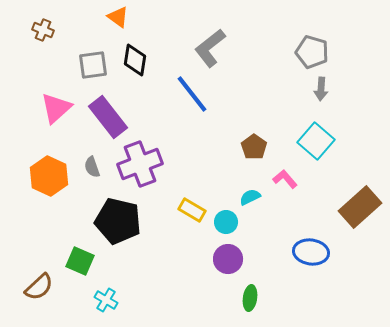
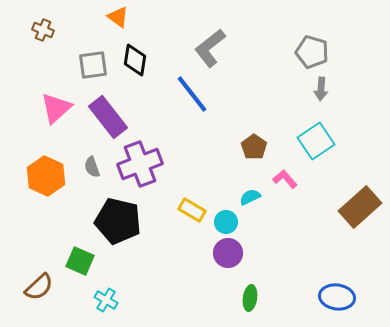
cyan square: rotated 15 degrees clockwise
orange hexagon: moved 3 px left
blue ellipse: moved 26 px right, 45 px down
purple circle: moved 6 px up
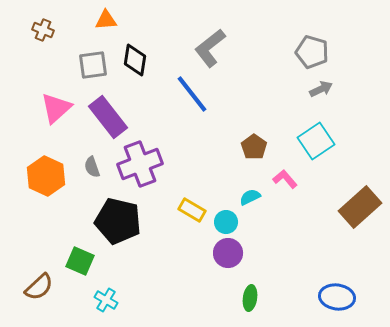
orange triangle: moved 12 px left, 3 px down; rotated 40 degrees counterclockwise
gray arrow: rotated 120 degrees counterclockwise
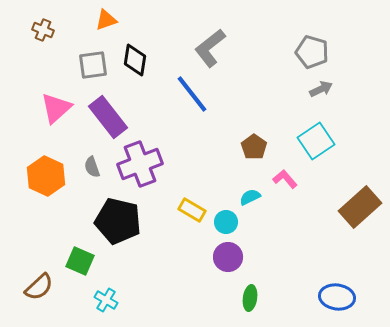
orange triangle: rotated 15 degrees counterclockwise
purple circle: moved 4 px down
